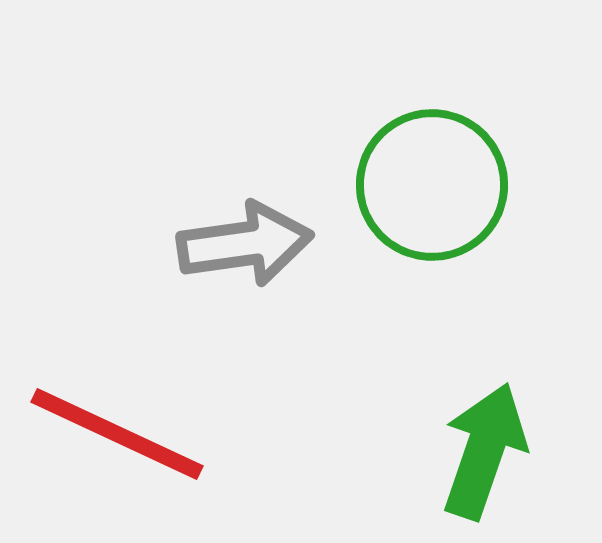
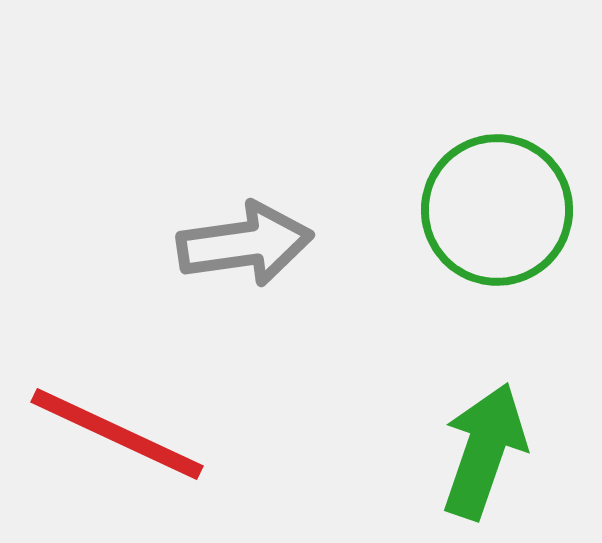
green circle: moved 65 px right, 25 px down
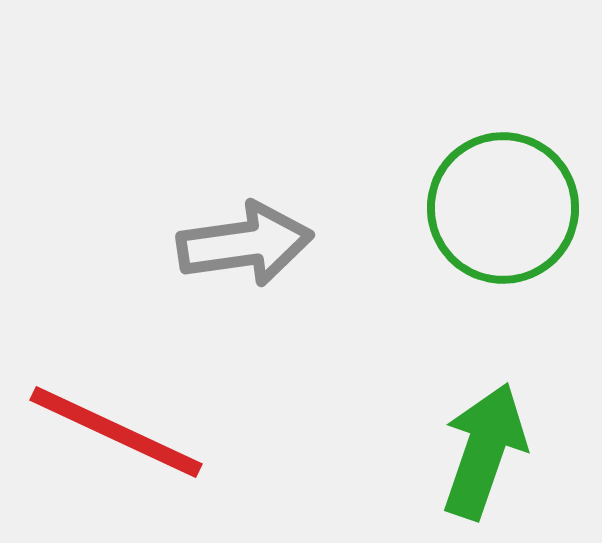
green circle: moved 6 px right, 2 px up
red line: moved 1 px left, 2 px up
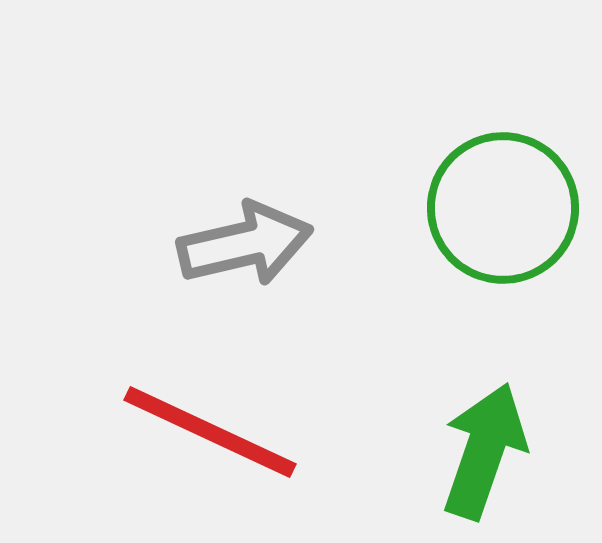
gray arrow: rotated 5 degrees counterclockwise
red line: moved 94 px right
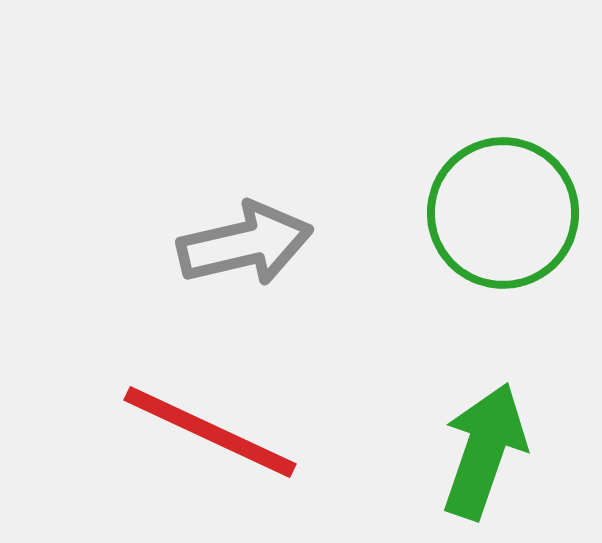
green circle: moved 5 px down
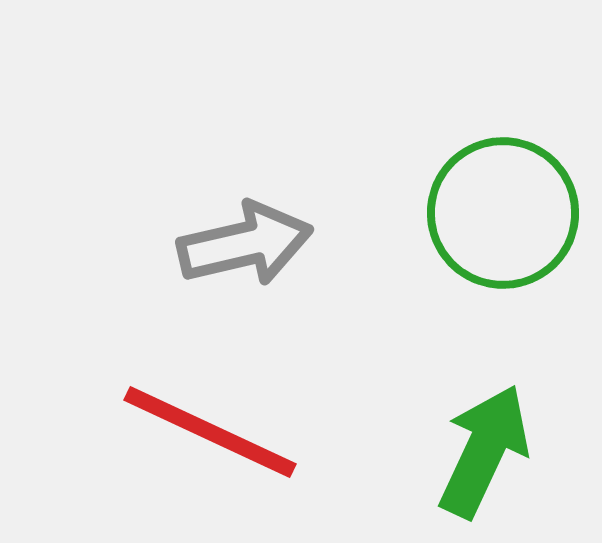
green arrow: rotated 6 degrees clockwise
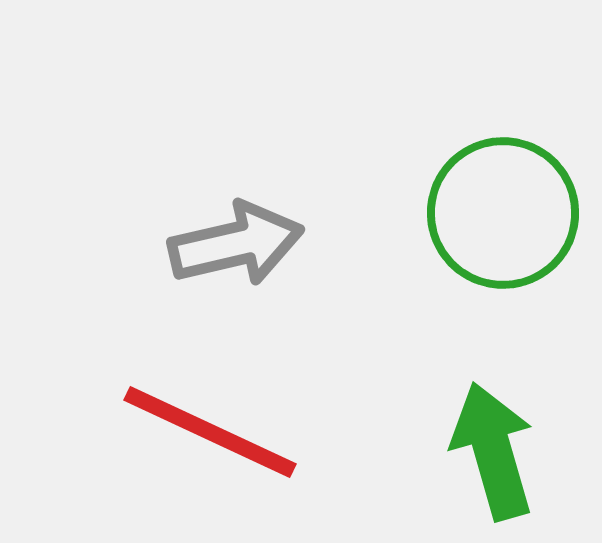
gray arrow: moved 9 px left
green arrow: moved 9 px right; rotated 41 degrees counterclockwise
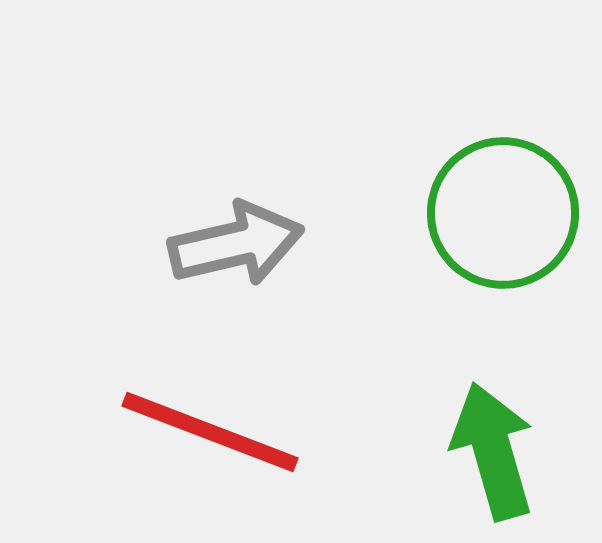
red line: rotated 4 degrees counterclockwise
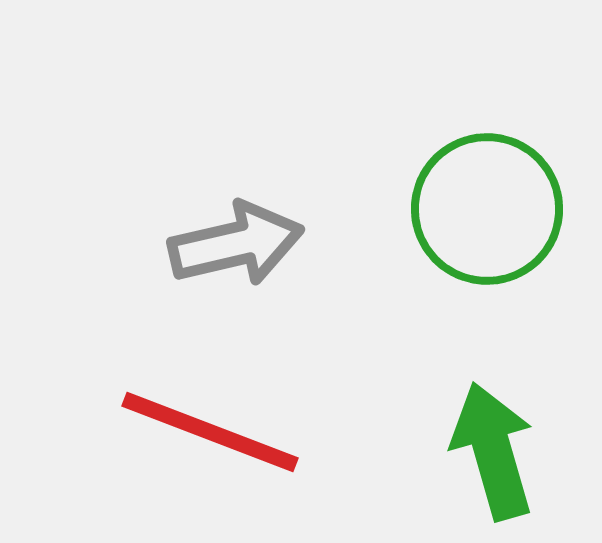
green circle: moved 16 px left, 4 px up
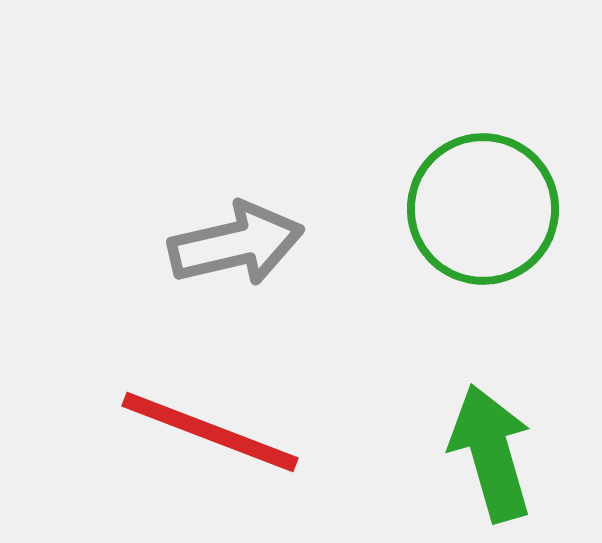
green circle: moved 4 px left
green arrow: moved 2 px left, 2 px down
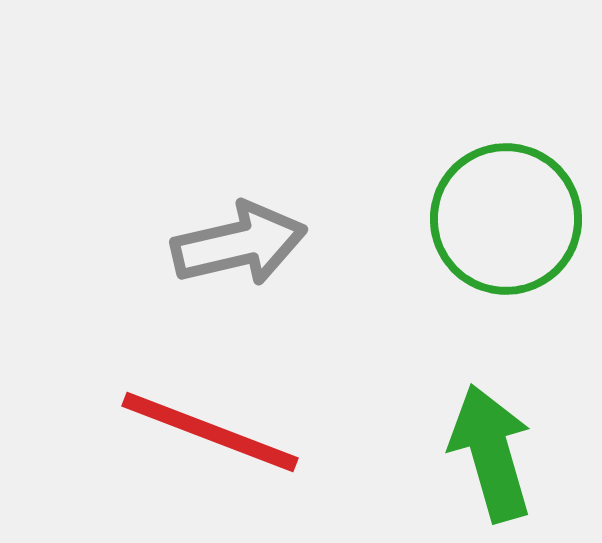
green circle: moved 23 px right, 10 px down
gray arrow: moved 3 px right
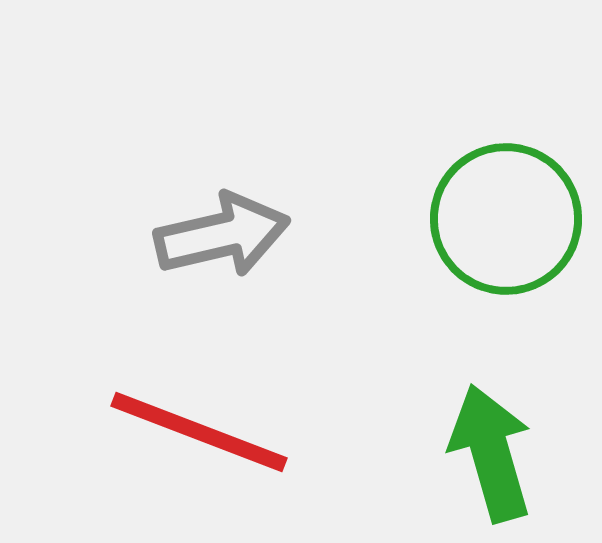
gray arrow: moved 17 px left, 9 px up
red line: moved 11 px left
